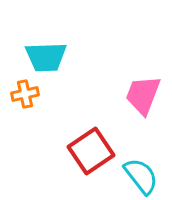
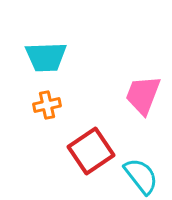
orange cross: moved 22 px right, 11 px down
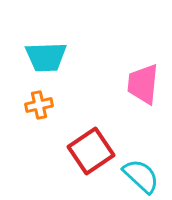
pink trapezoid: moved 11 px up; rotated 15 degrees counterclockwise
orange cross: moved 8 px left
cyan semicircle: rotated 9 degrees counterclockwise
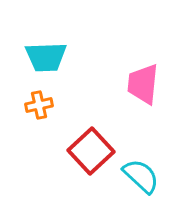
red square: rotated 9 degrees counterclockwise
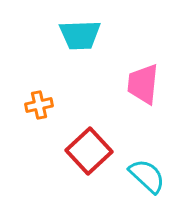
cyan trapezoid: moved 34 px right, 22 px up
red square: moved 2 px left
cyan semicircle: moved 6 px right
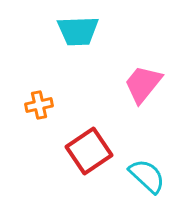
cyan trapezoid: moved 2 px left, 4 px up
pink trapezoid: rotated 33 degrees clockwise
red square: rotated 9 degrees clockwise
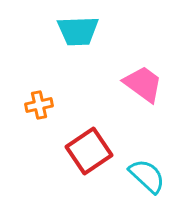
pink trapezoid: rotated 87 degrees clockwise
